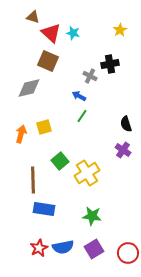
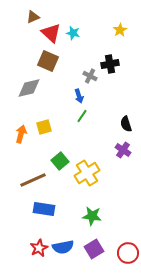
brown triangle: rotated 40 degrees counterclockwise
blue arrow: rotated 136 degrees counterclockwise
brown line: rotated 68 degrees clockwise
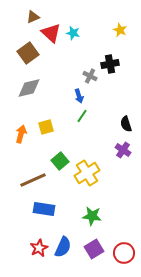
yellow star: rotated 16 degrees counterclockwise
brown square: moved 20 px left, 8 px up; rotated 30 degrees clockwise
yellow square: moved 2 px right
blue semicircle: rotated 55 degrees counterclockwise
red circle: moved 4 px left
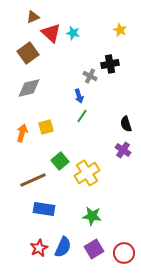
orange arrow: moved 1 px right, 1 px up
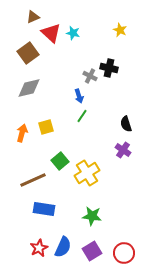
black cross: moved 1 px left, 4 px down; rotated 24 degrees clockwise
purple square: moved 2 px left, 2 px down
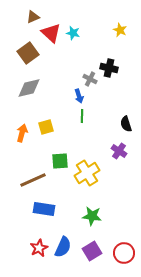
gray cross: moved 3 px down
green line: rotated 32 degrees counterclockwise
purple cross: moved 4 px left, 1 px down
green square: rotated 36 degrees clockwise
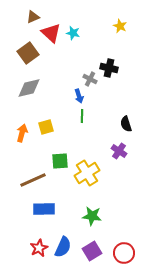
yellow star: moved 4 px up
blue rectangle: rotated 10 degrees counterclockwise
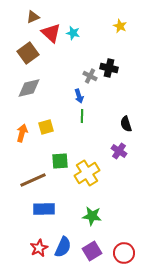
gray cross: moved 3 px up
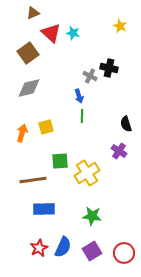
brown triangle: moved 4 px up
brown line: rotated 16 degrees clockwise
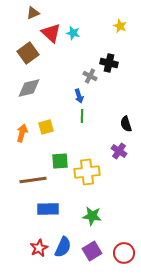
black cross: moved 5 px up
yellow cross: moved 1 px up; rotated 25 degrees clockwise
blue rectangle: moved 4 px right
